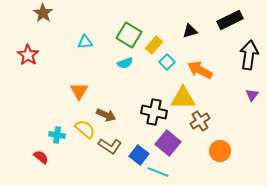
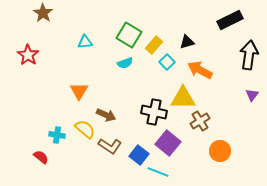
black triangle: moved 3 px left, 11 px down
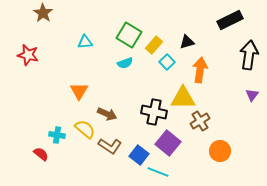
red star: rotated 20 degrees counterclockwise
orange arrow: rotated 70 degrees clockwise
brown arrow: moved 1 px right, 1 px up
red semicircle: moved 3 px up
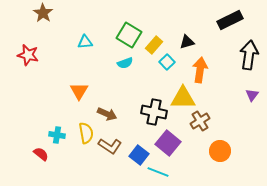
yellow semicircle: moved 1 px right, 4 px down; rotated 40 degrees clockwise
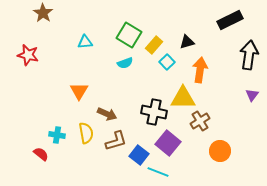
brown L-shape: moved 6 px right, 5 px up; rotated 50 degrees counterclockwise
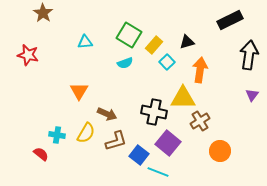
yellow semicircle: rotated 40 degrees clockwise
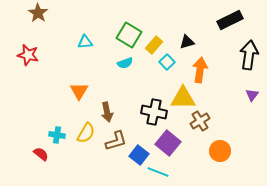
brown star: moved 5 px left
brown arrow: moved 2 px up; rotated 54 degrees clockwise
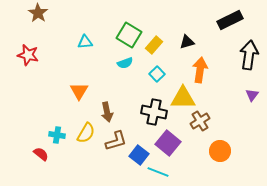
cyan square: moved 10 px left, 12 px down
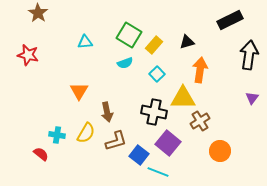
purple triangle: moved 3 px down
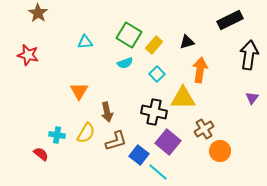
brown cross: moved 4 px right, 8 px down
purple square: moved 1 px up
cyan line: rotated 20 degrees clockwise
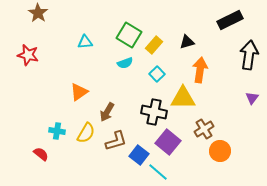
orange triangle: moved 1 px down; rotated 24 degrees clockwise
brown arrow: rotated 42 degrees clockwise
cyan cross: moved 4 px up
